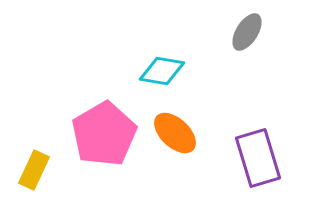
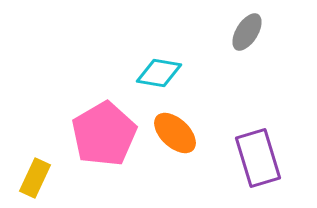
cyan diamond: moved 3 px left, 2 px down
yellow rectangle: moved 1 px right, 8 px down
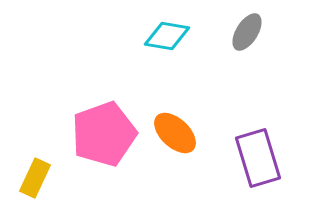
cyan diamond: moved 8 px right, 37 px up
pink pentagon: rotated 10 degrees clockwise
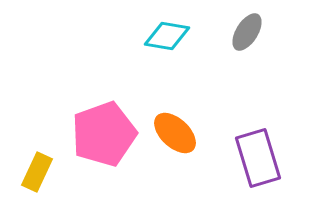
yellow rectangle: moved 2 px right, 6 px up
